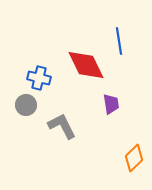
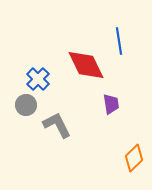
blue cross: moved 1 px left, 1 px down; rotated 30 degrees clockwise
gray L-shape: moved 5 px left, 1 px up
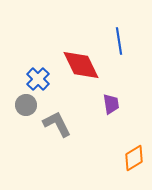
red diamond: moved 5 px left
gray L-shape: moved 1 px up
orange diamond: rotated 12 degrees clockwise
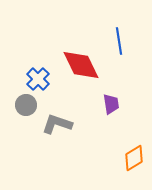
gray L-shape: rotated 44 degrees counterclockwise
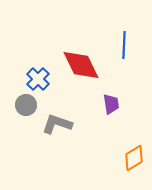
blue line: moved 5 px right, 4 px down; rotated 12 degrees clockwise
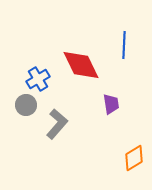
blue cross: rotated 15 degrees clockwise
gray L-shape: rotated 112 degrees clockwise
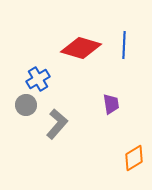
red diamond: moved 17 px up; rotated 48 degrees counterclockwise
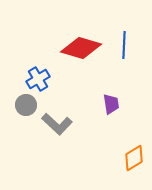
gray L-shape: rotated 92 degrees clockwise
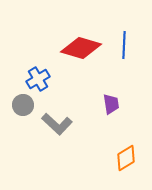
gray circle: moved 3 px left
orange diamond: moved 8 px left
